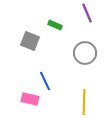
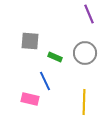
purple line: moved 2 px right, 1 px down
green rectangle: moved 32 px down
gray square: rotated 18 degrees counterclockwise
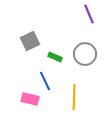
gray square: rotated 30 degrees counterclockwise
gray circle: moved 1 px down
yellow line: moved 10 px left, 5 px up
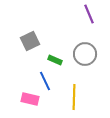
green rectangle: moved 3 px down
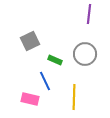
purple line: rotated 30 degrees clockwise
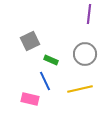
green rectangle: moved 4 px left
yellow line: moved 6 px right, 8 px up; rotated 75 degrees clockwise
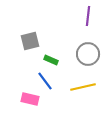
purple line: moved 1 px left, 2 px down
gray square: rotated 12 degrees clockwise
gray circle: moved 3 px right
blue line: rotated 12 degrees counterclockwise
yellow line: moved 3 px right, 2 px up
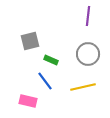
pink rectangle: moved 2 px left, 2 px down
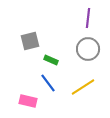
purple line: moved 2 px down
gray circle: moved 5 px up
blue line: moved 3 px right, 2 px down
yellow line: rotated 20 degrees counterclockwise
